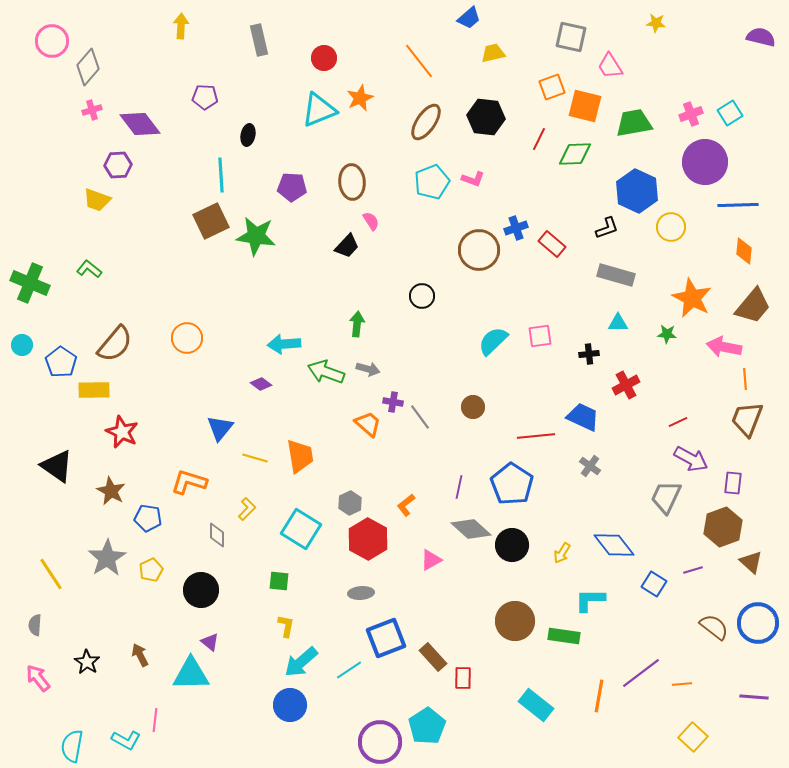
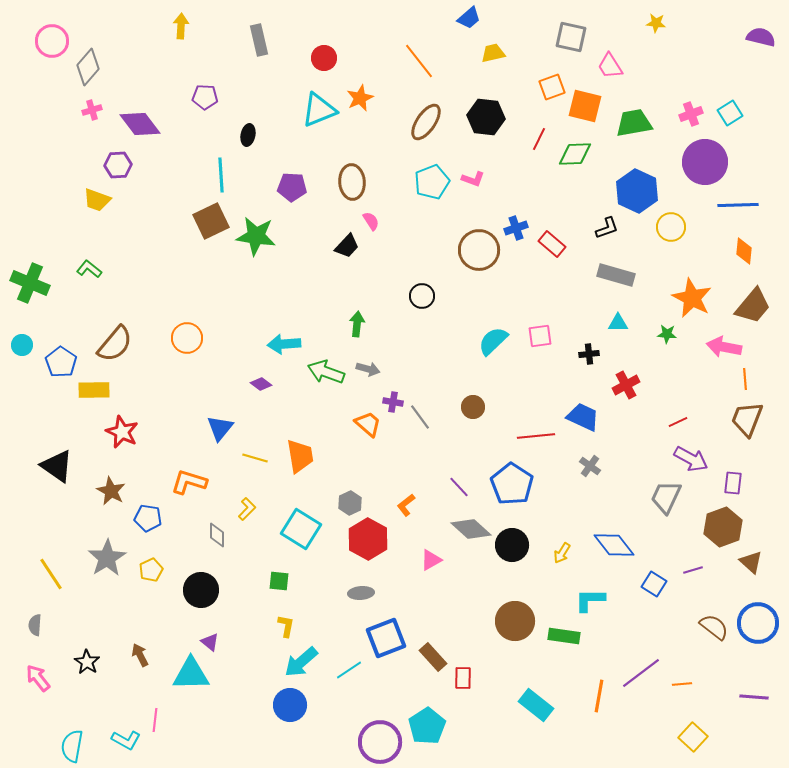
purple line at (459, 487): rotated 55 degrees counterclockwise
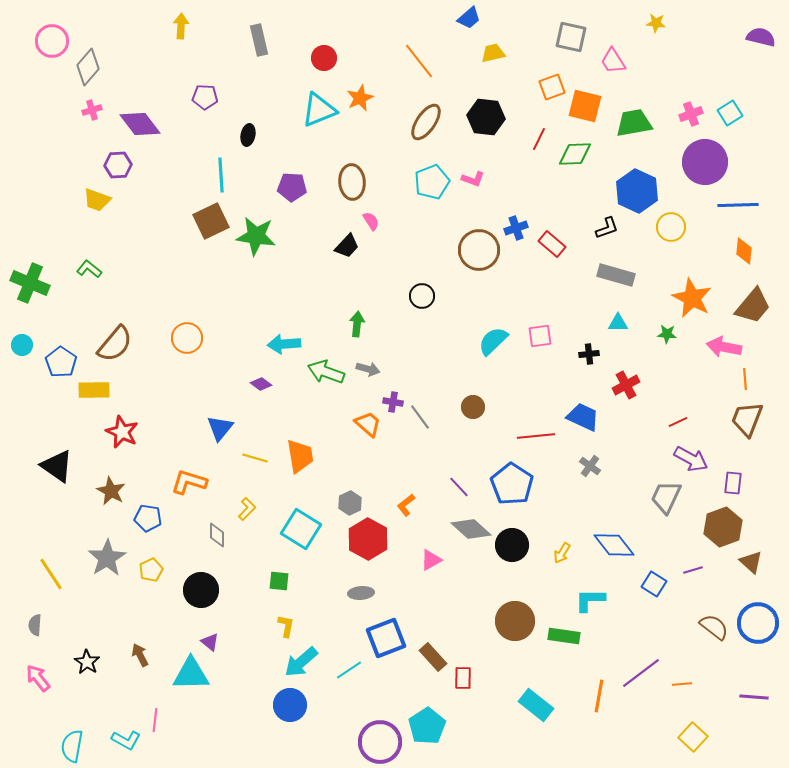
pink trapezoid at (610, 66): moved 3 px right, 5 px up
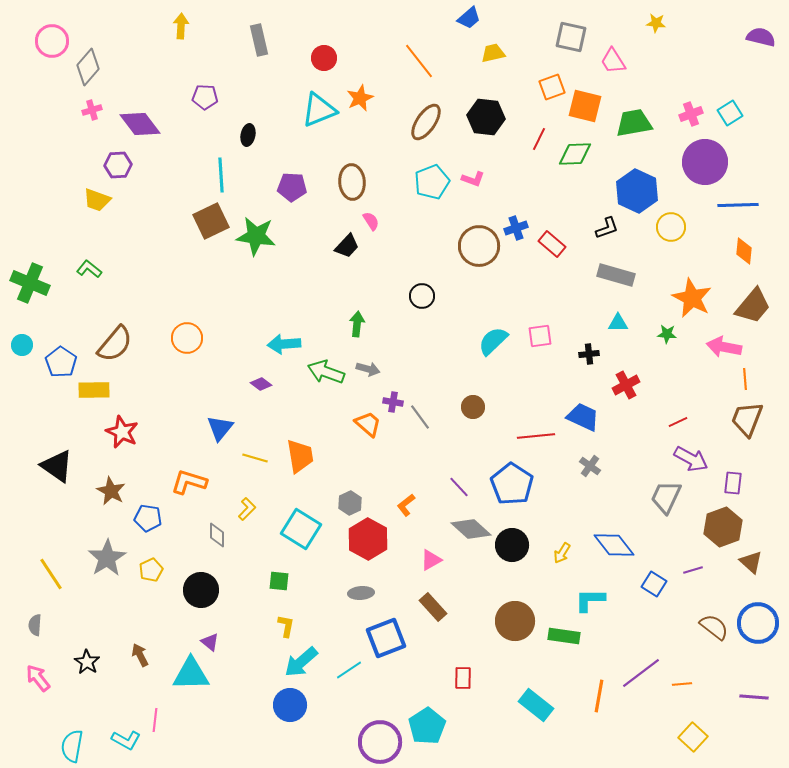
brown circle at (479, 250): moved 4 px up
brown rectangle at (433, 657): moved 50 px up
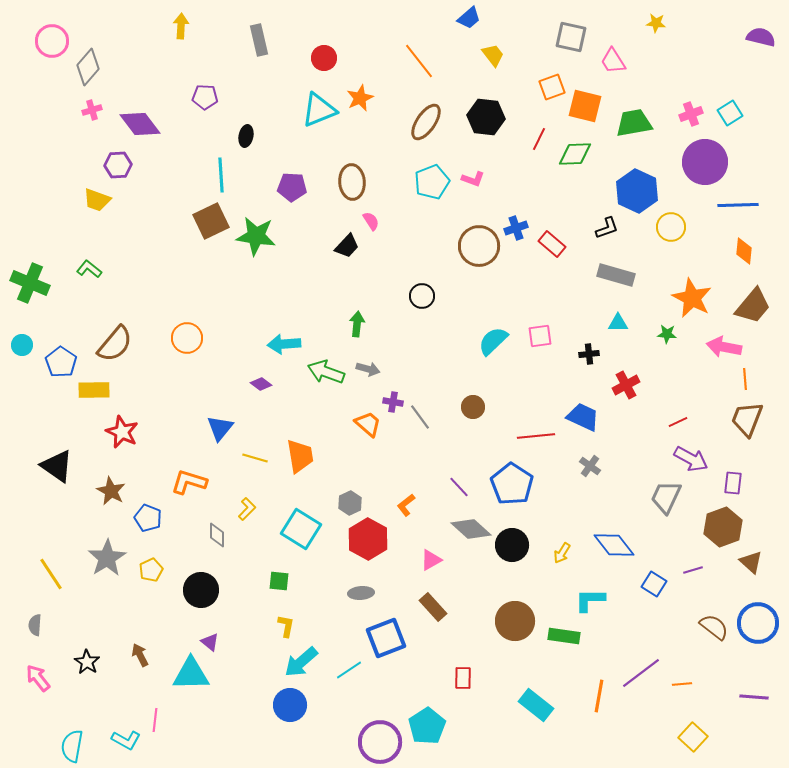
yellow trapezoid at (493, 53): moved 2 px down; rotated 65 degrees clockwise
black ellipse at (248, 135): moved 2 px left, 1 px down
blue pentagon at (148, 518): rotated 12 degrees clockwise
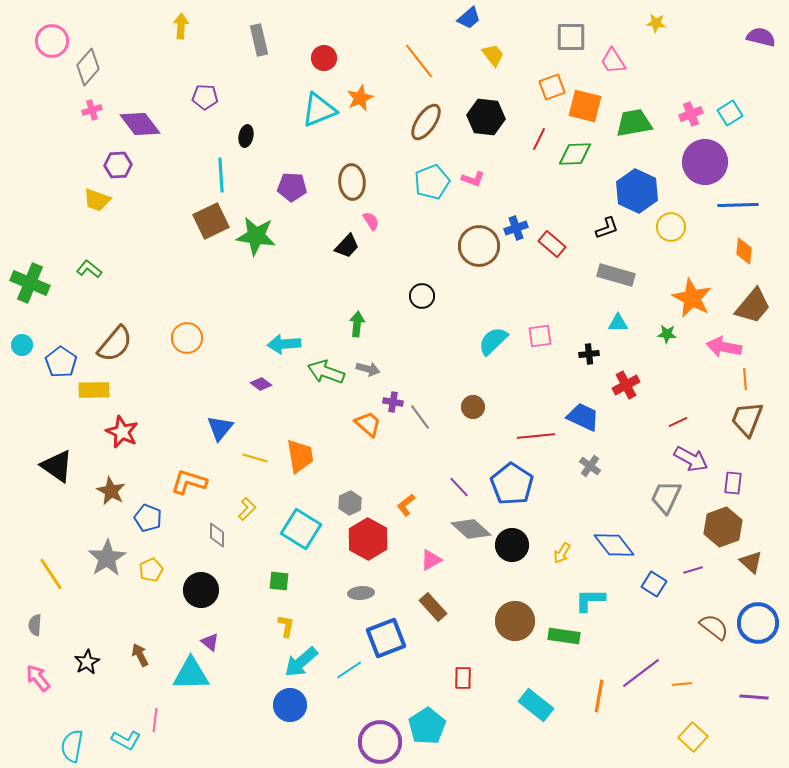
gray square at (571, 37): rotated 12 degrees counterclockwise
black star at (87, 662): rotated 10 degrees clockwise
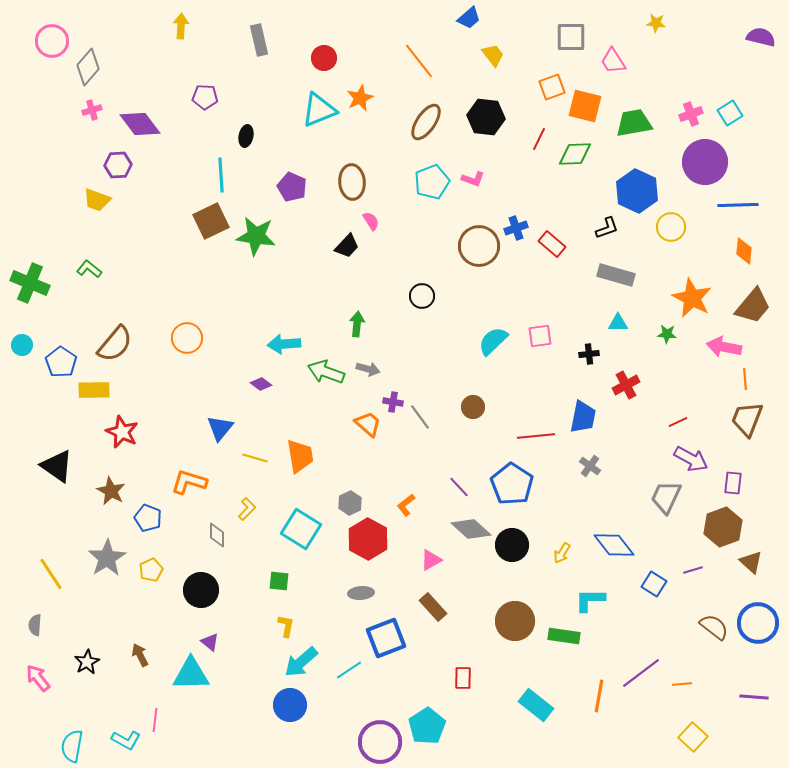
purple pentagon at (292, 187): rotated 20 degrees clockwise
blue trapezoid at (583, 417): rotated 76 degrees clockwise
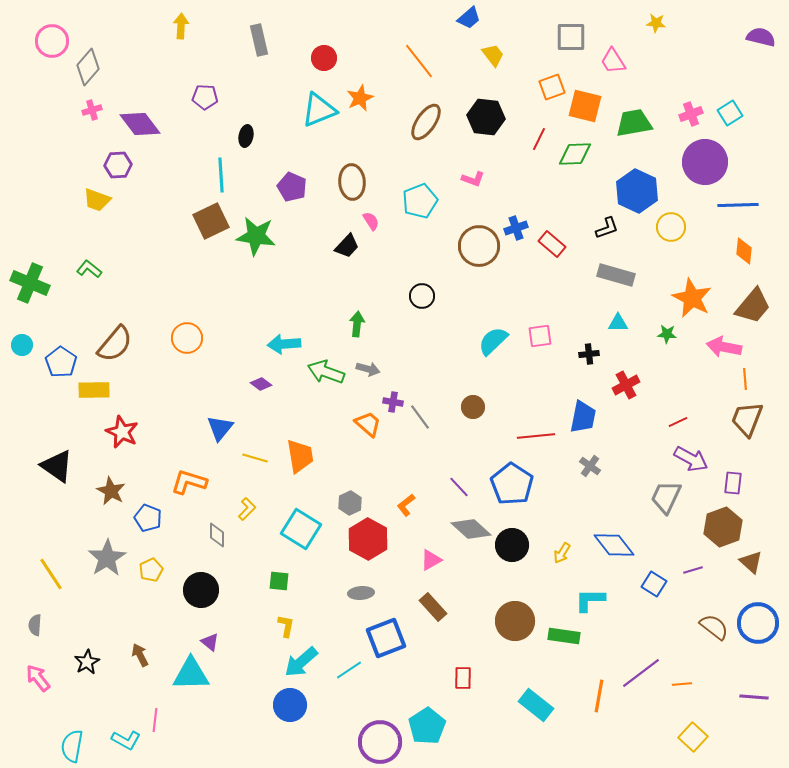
cyan pentagon at (432, 182): moved 12 px left, 19 px down
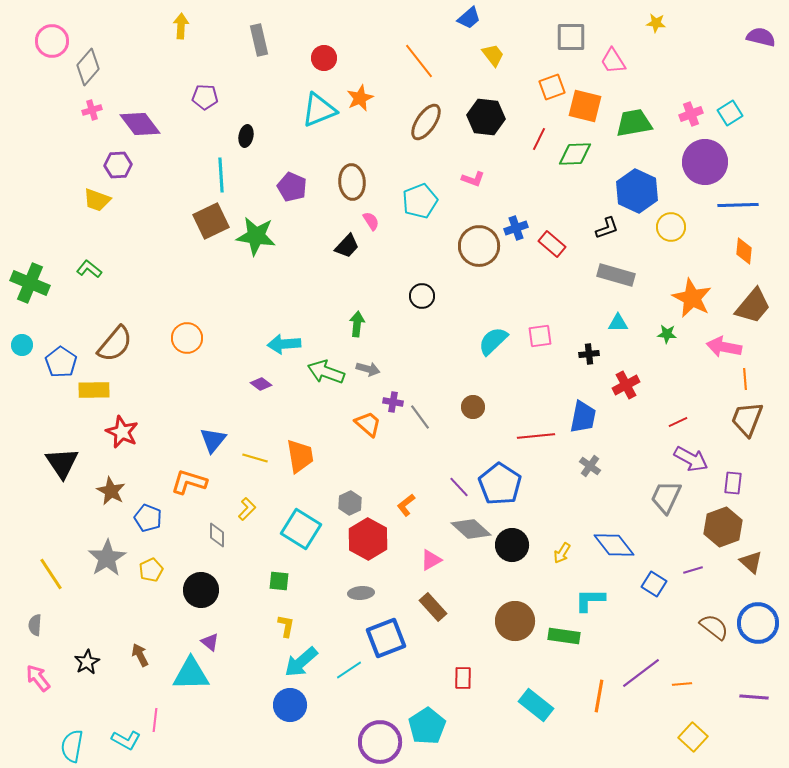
blue triangle at (220, 428): moved 7 px left, 12 px down
black triangle at (57, 466): moved 5 px right, 3 px up; rotated 21 degrees clockwise
blue pentagon at (512, 484): moved 12 px left
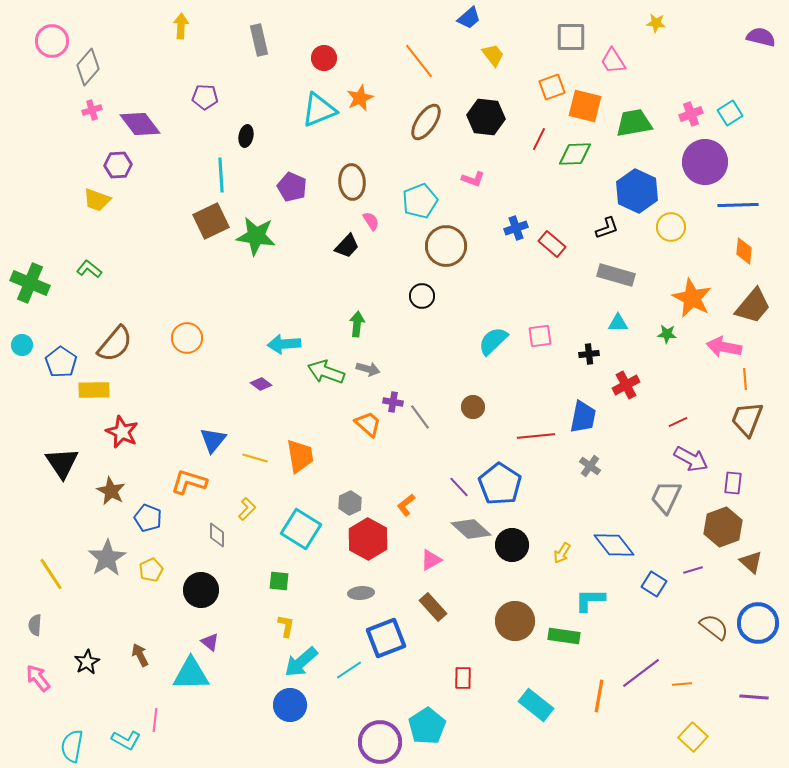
brown circle at (479, 246): moved 33 px left
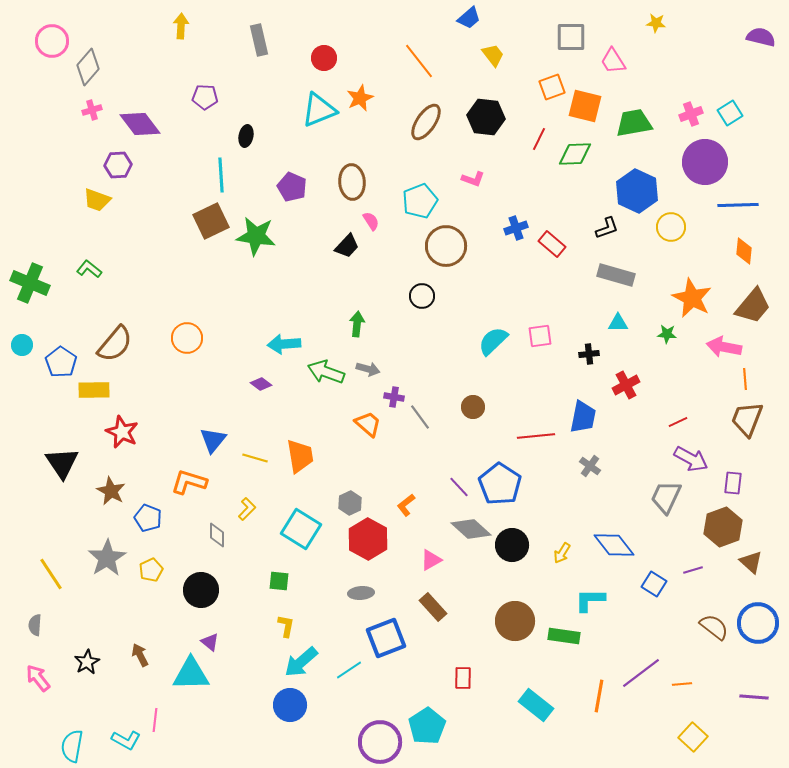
purple cross at (393, 402): moved 1 px right, 5 px up
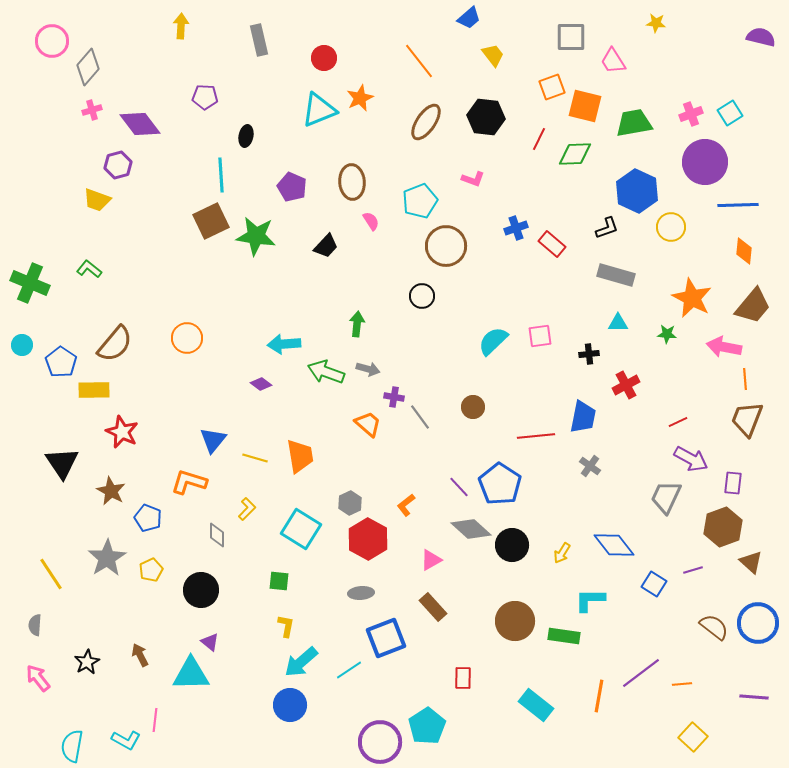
purple hexagon at (118, 165): rotated 12 degrees counterclockwise
black trapezoid at (347, 246): moved 21 px left
